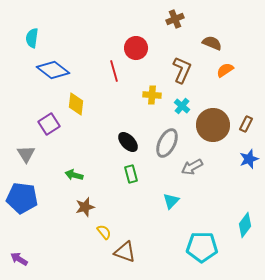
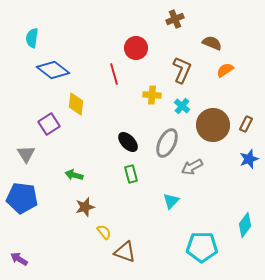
red line: moved 3 px down
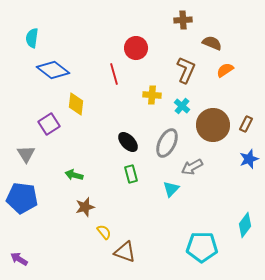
brown cross: moved 8 px right, 1 px down; rotated 18 degrees clockwise
brown L-shape: moved 4 px right
cyan triangle: moved 12 px up
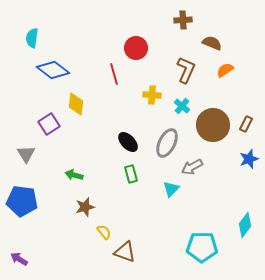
blue pentagon: moved 3 px down
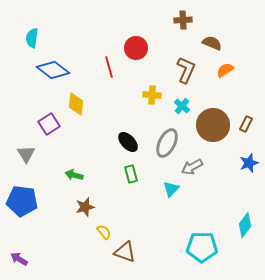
red line: moved 5 px left, 7 px up
blue star: moved 4 px down
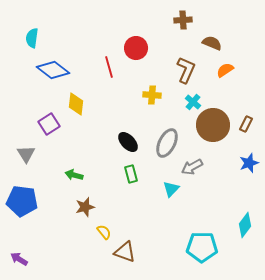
cyan cross: moved 11 px right, 4 px up
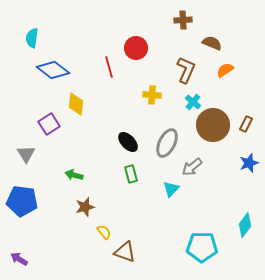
gray arrow: rotated 10 degrees counterclockwise
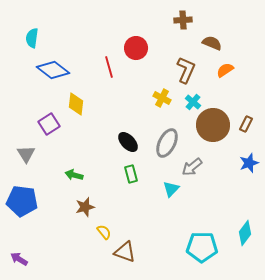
yellow cross: moved 10 px right, 3 px down; rotated 24 degrees clockwise
cyan diamond: moved 8 px down
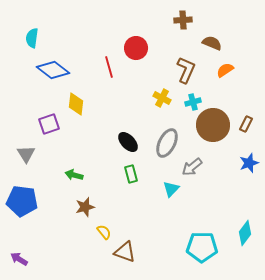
cyan cross: rotated 35 degrees clockwise
purple square: rotated 15 degrees clockwise
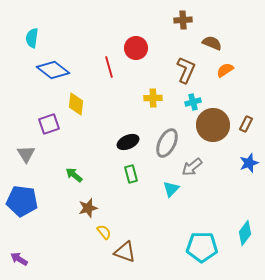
yellow cross: moved 9 px left; rotated 30 degrees counterclockwise
black ellipse: rotated 70 degrees counterclockwise
green arrow: rotated 24 degrees clockwise
brown star: moved 3 px right, 1 px down
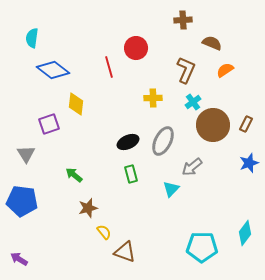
cyan cross: rotated 21 degrees counterclockwise
gray ellipse: moved 4 px left, 2 px up
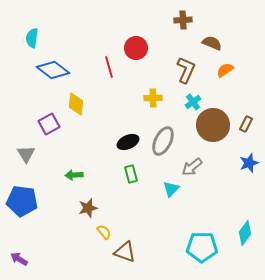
purple square: rotated 10 degrees counterclockwise
green arrow: rotated 42 degrees counterclockwise
